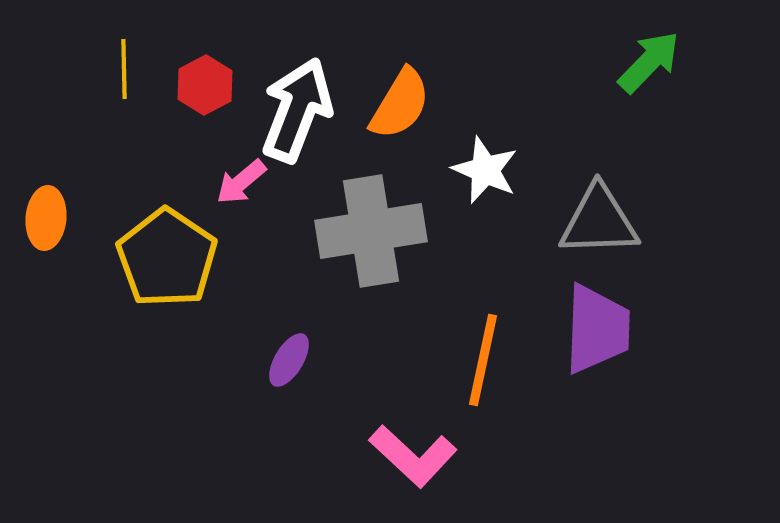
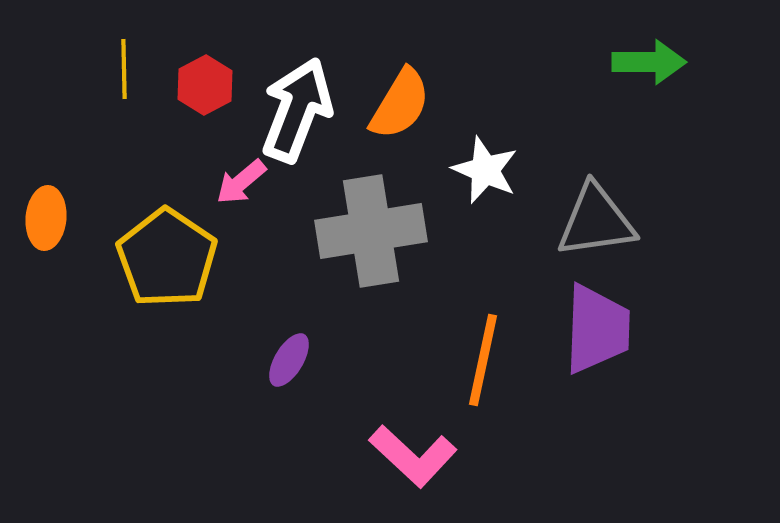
green arrow: rotated 46 degrees clockwise
gray triangle: moved 3 px left; rotated 6 degrees counterclockwise
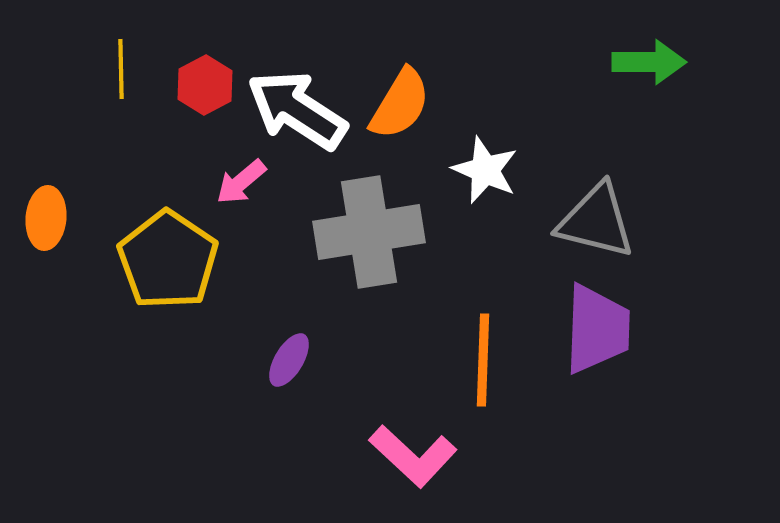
yellow line: moved 3 px left
white arrow: rotated 78 degrees counterclockwise
gray triangle: rotated 22 degrees clockwise
gray cross: moved 2 px left, 1 px down
yellow pentagon: moved 1 px right, 2 px down
orange line: rotated 10 degrees counterclockwise
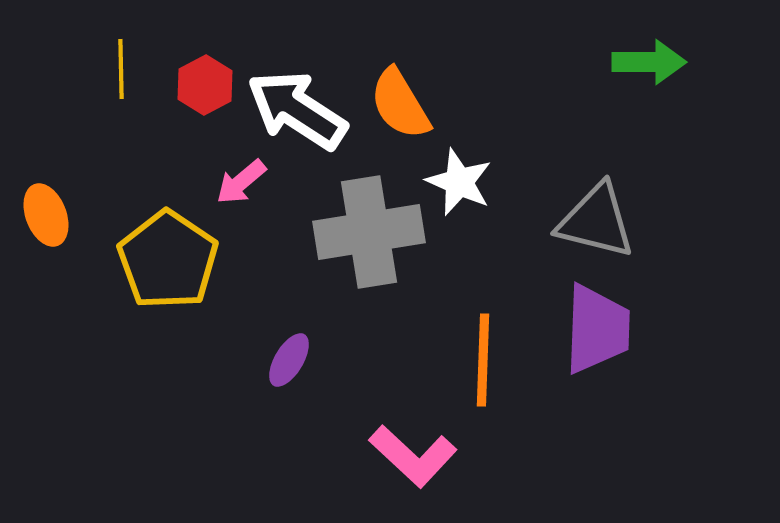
orange semicircle: rotated 118 degrees clockwise
white star: moved 26 px left, 12 px down
orange ellipse: moved 3 px up; rotated 26 degrees counterclockwise
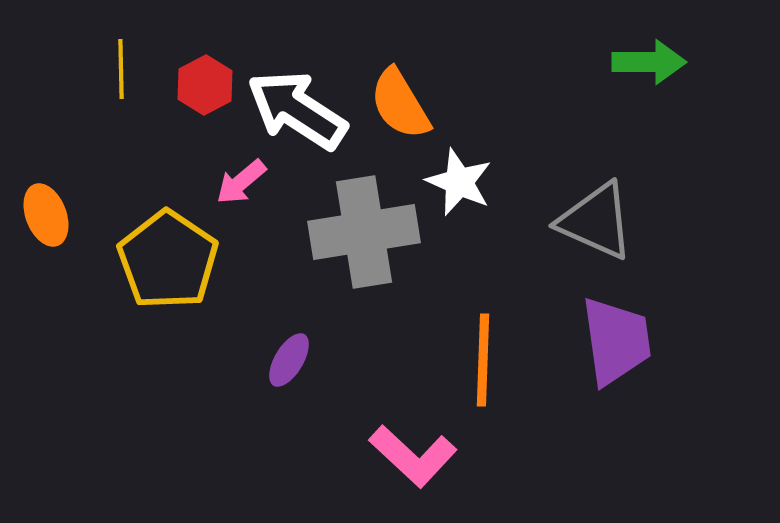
gray triangle: rotated 10 degrees clockwise
gray cross: moved 5 px left
purple trapezoid: moved 19 px right, 12 px down; rotated 10 degrees counterclockwise
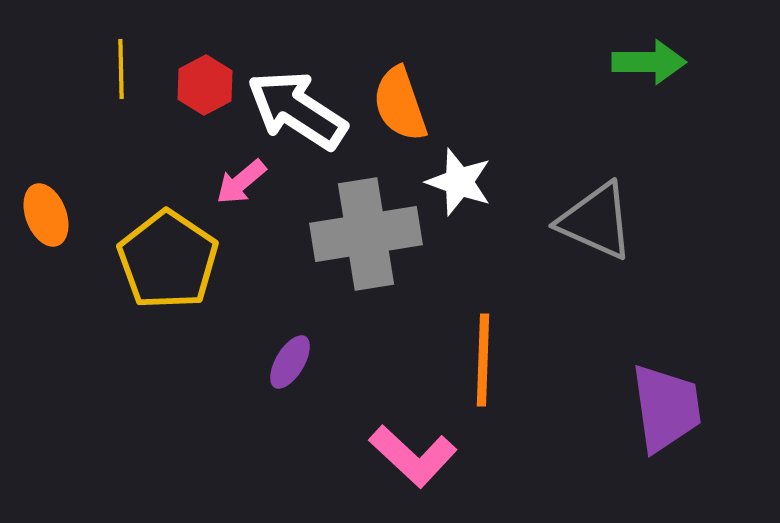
orange semicircle: rotated 12 degrees clockwise
white star: rotated 4 degrees counterclockwise
gray cross: moved 2 px right, 2 px down
purple trapezoid: moved 50 px right, 67 px down
purple ellipse: moved 1 px right, 2 px down
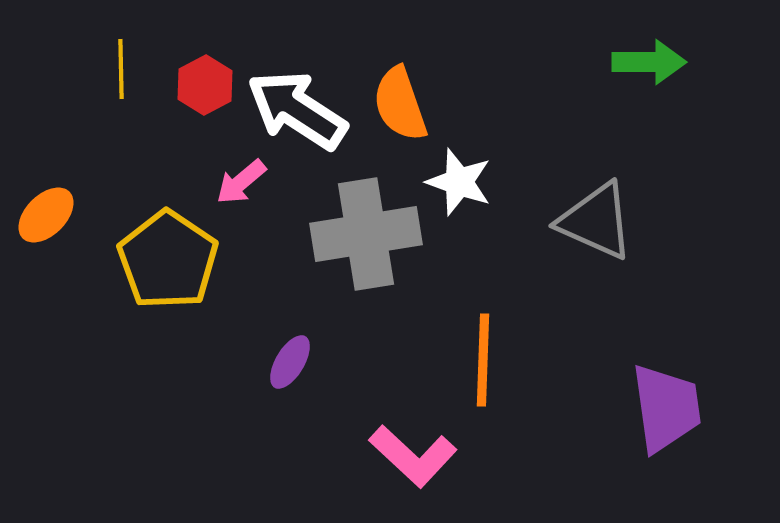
orange ellipse: rotated 66 degrees clockwise
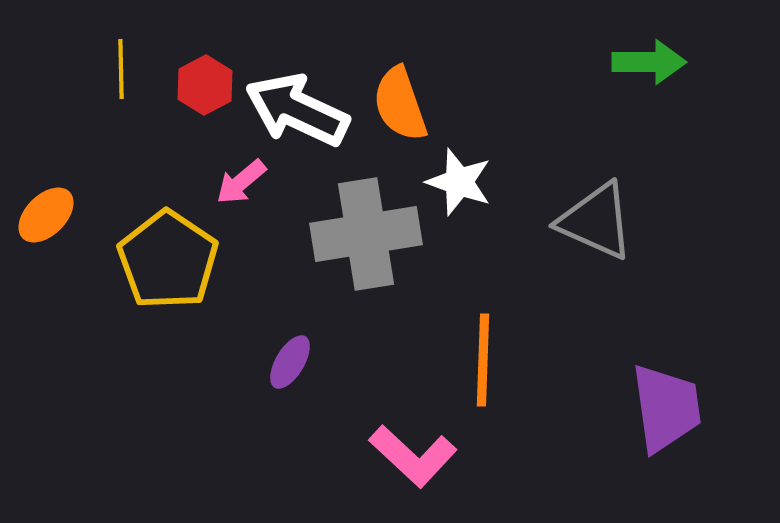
white arrow: rotated 8 degrees counterclockwise
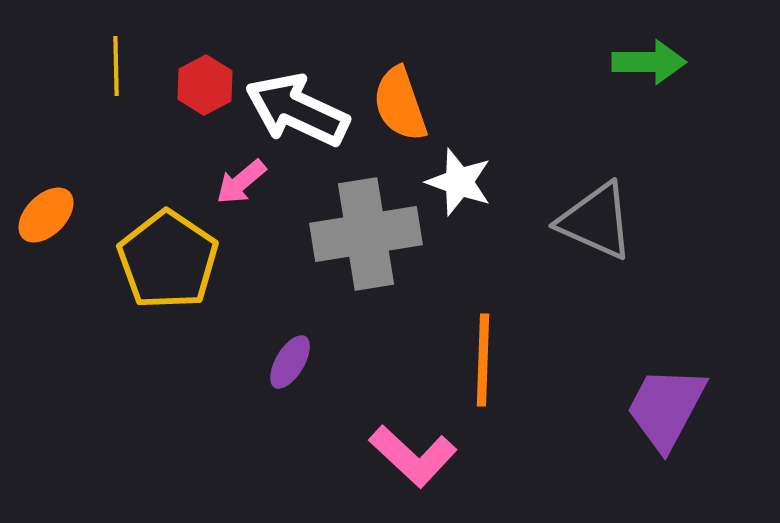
yellow line: moved 5 px left, 3 px up
purple trapezoid: rotated 144 degrees counterclockwise
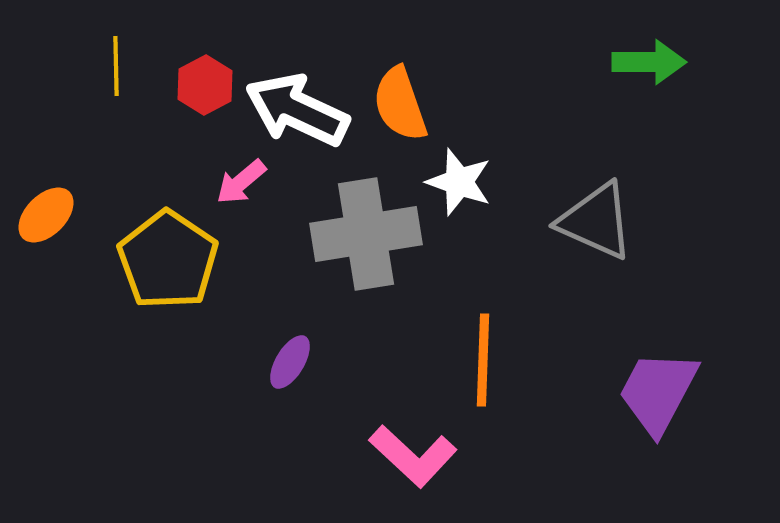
purple trapezoid: moved 8 px left, 16 px up
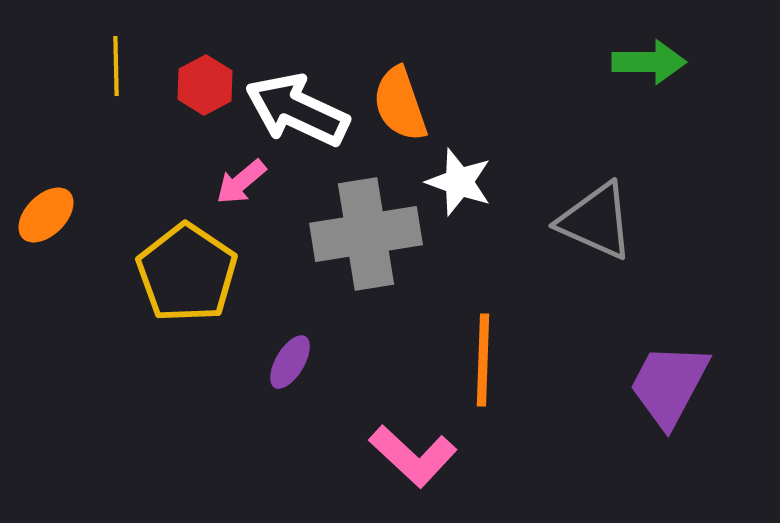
yellow pentagon: moved 19 px right, 13 px down
purple trapezoid: moved 11 px right, 7 px up
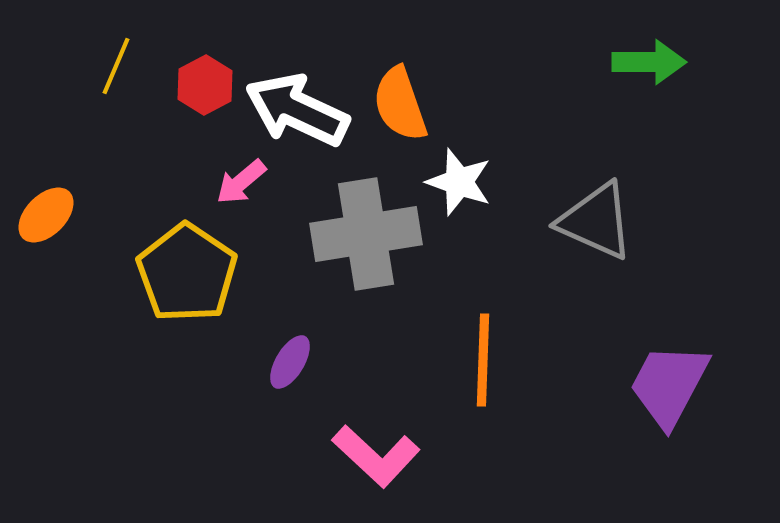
yellow line: rotated 24 degrees clockwise
pink L-shape: moved 37 px left
